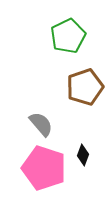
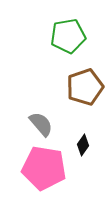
green pentagon: rotated 16 degrees clockwise
black diamond: moved 10 px up; rotated 15 degrees clockwise
pink pentagon: rotated 9 degrees counterclockwise
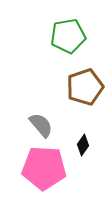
gray semicircle: moved 1 px down
pink pentagon: rotated 6 degrees counterclockwise
